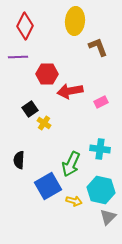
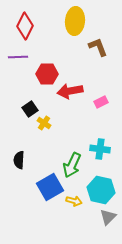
green arrow: moved 1 px right, 1 px down
blue square: moved 2 px right, 1 px down
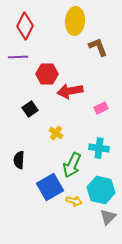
pink rectangle: moved 6 px down
yellow cross: moved 12 px right, 10 px down
cyan cross: moved 1 px left, 1 px up
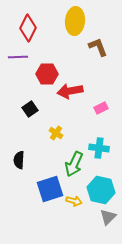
red diamond: moved 3 px right, 2 px down
green arrow: moved 2 px right, 1 px up
blue square: moved 2 px down; rotated 12 degrees clockwise
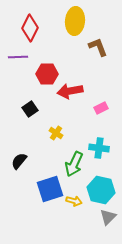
red diamond: moved 2 px right
black semicircle: moved 1 px down; rotated 36 degrees clockwise
